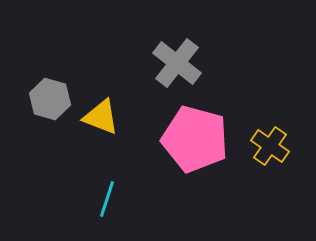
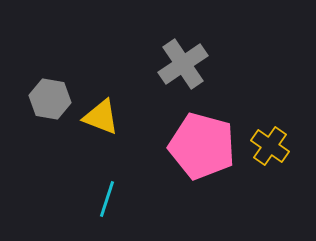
gray cross: moved 6 px right, 1 px down; rotated 18 degrees clockwise
gray hexagon: rotated 6 degrees counterclockwise
pink pentagon: moved 7 px right, 7 px down
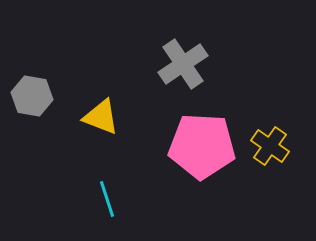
gray hexagon: moved 18 px left, 3 px up
pink pentagon: rotated 12 degrees counterclockwise
cyan line: rotated 36 degrees counterclockwise
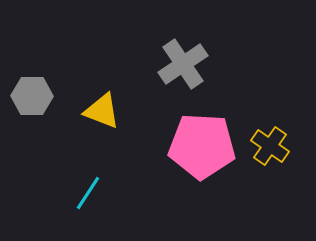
gray hexagon: rotated 9 degrees counterclockwise
yellow triangle: moved 1 px right, 6 px up
cyan line: moved 19 px left, 6 px up; rotated 51 degrees clockwise
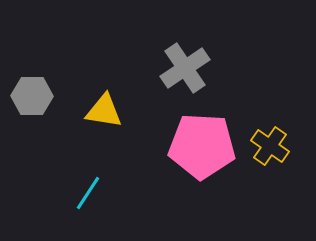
gray cross: moved 2 px right, 4 px down
yellow triangle: moved 2 px right; rotated 12 degrees counterclockwise
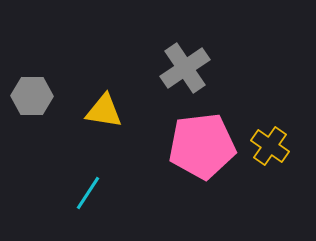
pink pentagon: rotated 10 degrees counterclockwise
